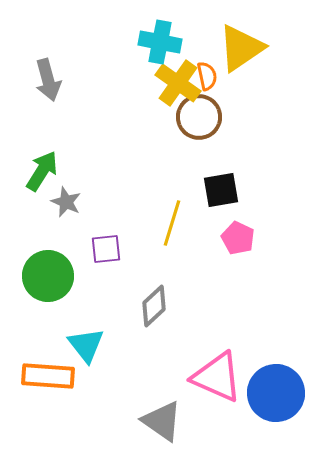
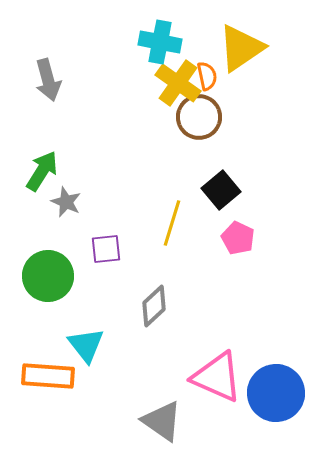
black square: rotated 30 degrees counterclockwise
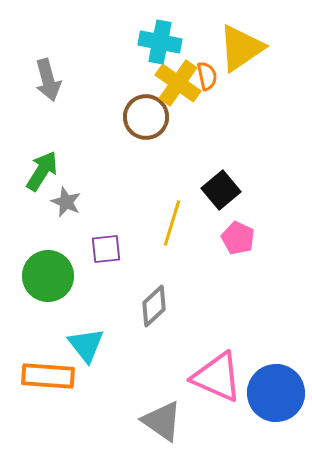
brown circle: moved 53 px left
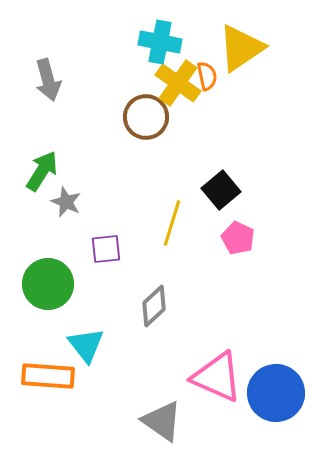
green circle: moved 8 px down
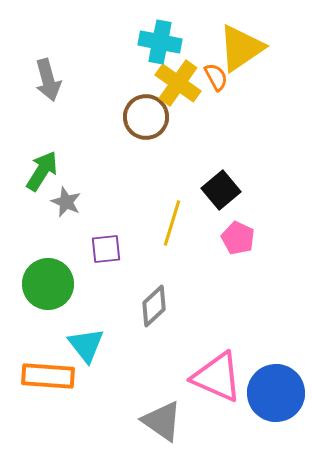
orange semicircle: moved 9 px right, 1 px down; rotated 16 degrees counterclockwise
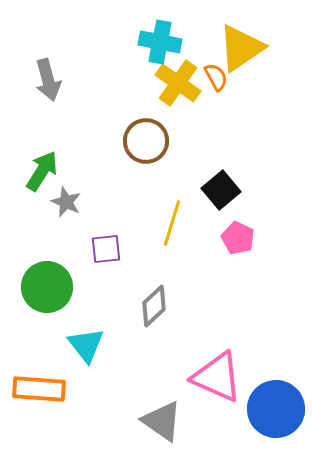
brown circle: moved 24 px down
green circle: moved 1 px left, 3 px down
orange rectangle: moved 9 px left, 13 px down
blue circle: moved 16 px down
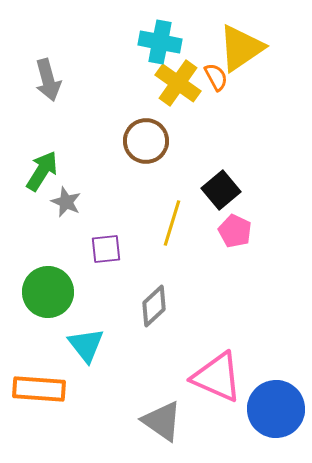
pink pentagon: moved 3 px left, 7 px up
green circle: moved 1 px right, 5 px down
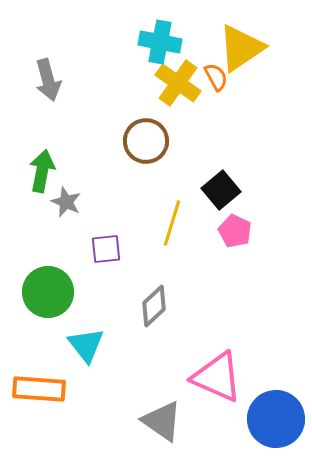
green arrow: rotated 21 degrees counterclockwise
blue circle: moved 10 px down
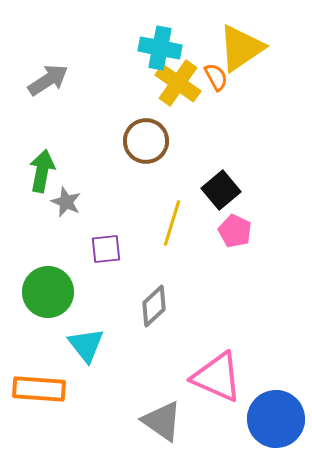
cyan cross: moved 6 px down
gray arrow: rotated 108 degrees counterclockwise
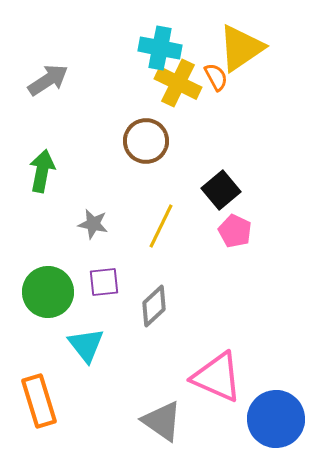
yellow cross: rotated 9 degrees counterclockwise
gray star: moved 27 px right, 22 px down; rotated 12 degrees counterclockwise
yellow line: moved 11 px left, 3 px down; rotated 9 degrees clockwise
purple square: moved 2 px left, 33 px down
orange rectangle: moved 12 px down; rotated 69 degrees clockwise
